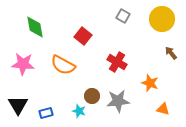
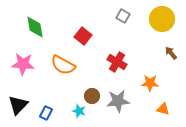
orange star: rotated 18 degrees counterclockwise
black triangle: rotated 15 degrees clockwise
blue rectangle: rotated 48 degrees counterclockwise
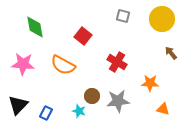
gray square: rotated 16 degrees counterclockwise
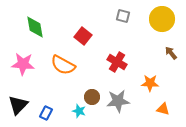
brown circle: moved 1 px down
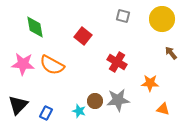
orange semicircle: moved 11 px left
brown circle: moved 3 px right, 4 px down
gray star: moved 1 px up
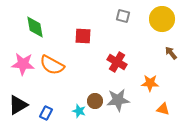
red square: rotated 36 degrees counterclockwise
black triangle: rotated 15 degrees clockwise
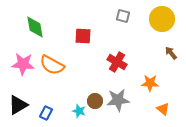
orange triangle: rotated 24 degrees clockwise
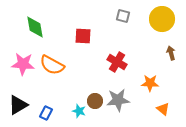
brown arrow: rotated 24 degrees clockwise
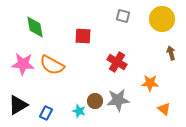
orange triangle: moved 1 px right
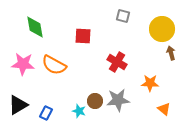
yellow circle: moved 10 px down
orange semicircle: moved 2 px right
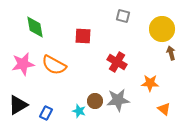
pink star: rotated 15 degrees counterclockwise
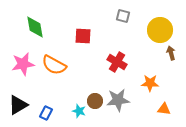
yellow circle: moved 2 px left, 1 px down
orange triangle: rotated 32 degrees counterclockwise
